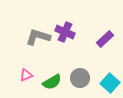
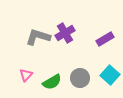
purple cross: moved 1 px down; rotated 36 degrees clockwise
purple rectangle: rotated 12 degrees clockwise
pink triangle: rotated 24 degrees counterclockwise
cyan square: moved 8 px up
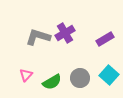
cyan square: moved 1 px left
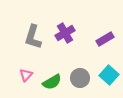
gray L-shape: moved 5 px left; rotated 90 degrees counterclockwise
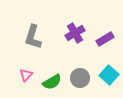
purple cross: moved 10 px right
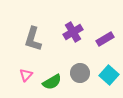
purple cross: moved 2 px left, 1 px up
gray L-shape: moved 2 px down
gray circle: moved 5 px up
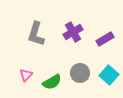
gray L-shape: moved 3 px right, 5 px up
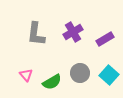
gray L-shape: rotated 10 degrees counterclockwise
pink triangle: rotated 24 degrees counterclockwise
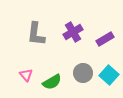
gray circle: moved 3 px right
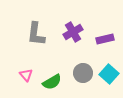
purple rectangle: rotated 18 degrees clockwise
cyan square: moved 1 px up
